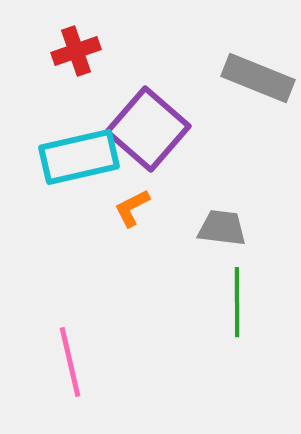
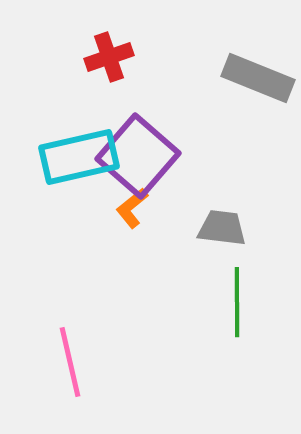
red cross: moved 33 px right, 6 px down
purple square: moved 10 px left, 27 px down
orange L-shape: rotated 12 degrees counterclockwise
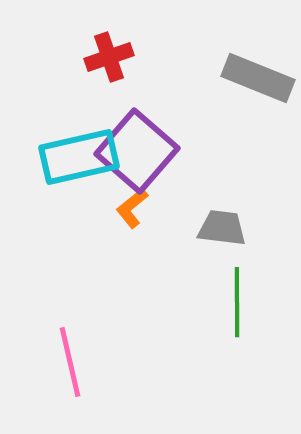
purple square: moved 1 px left, 5 px up
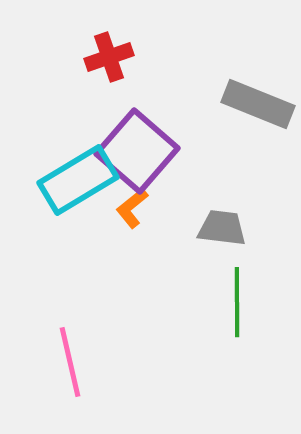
gray rectangle: moved 26 px down
cyan rectangle: moved 1 px left, 23 px down; rotated 18 degrees counterclockwise
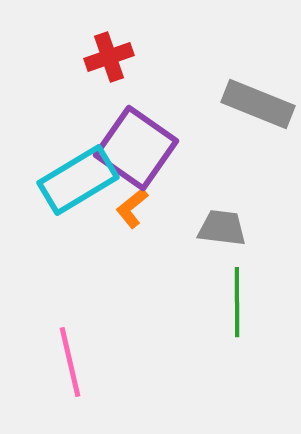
purple square: moved 1 px left, 3 px up; rotated 6 degrees counterclockwise
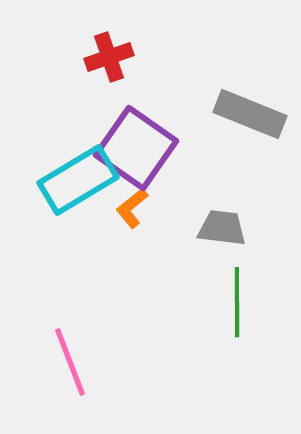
gray rectangle: moved 8 px left, 10 px down
pink line: rotated 8 degrees counterclockwise
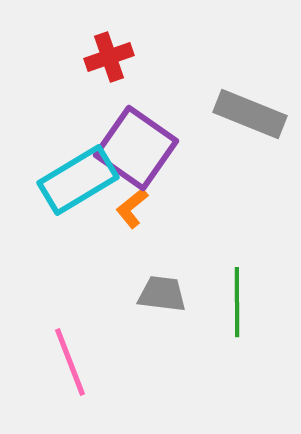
gray trapezoid: moved 60 px left, 66 px down
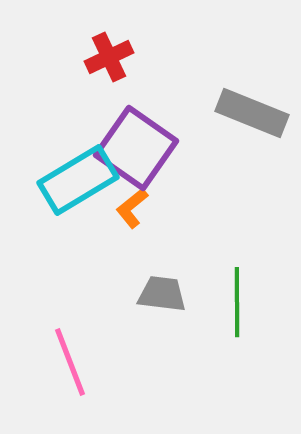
red cross: rotated 6 degrees counterclockwise
gray rectangle: moved 2 px right, 1 px up
